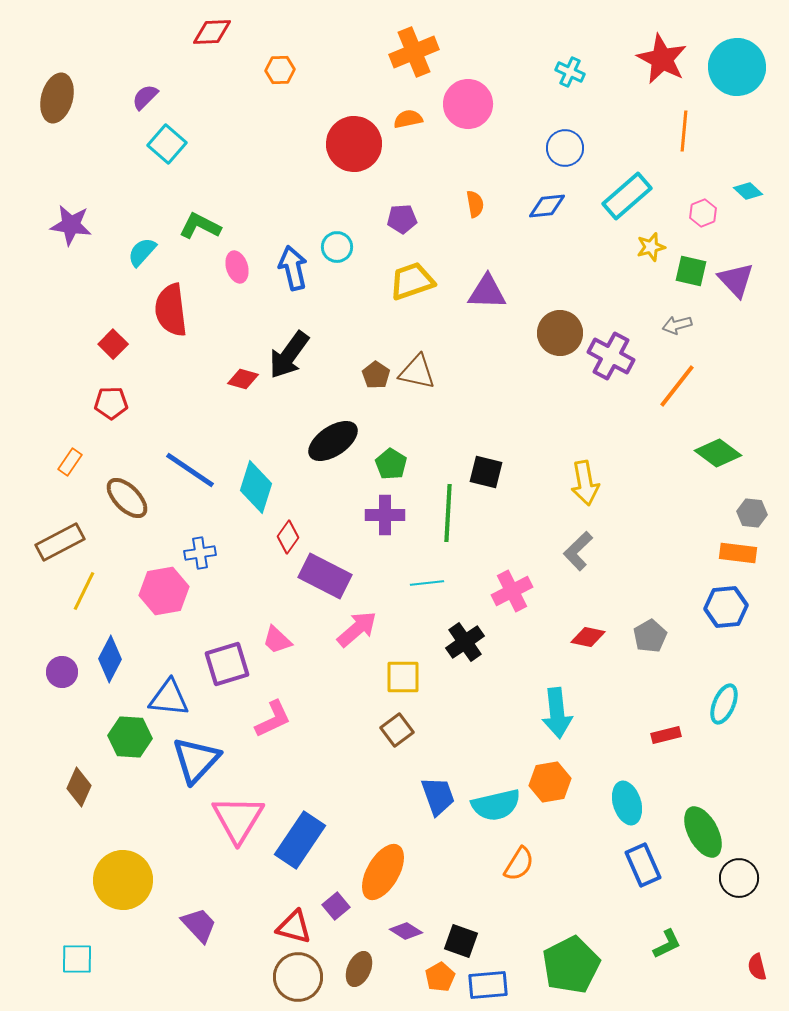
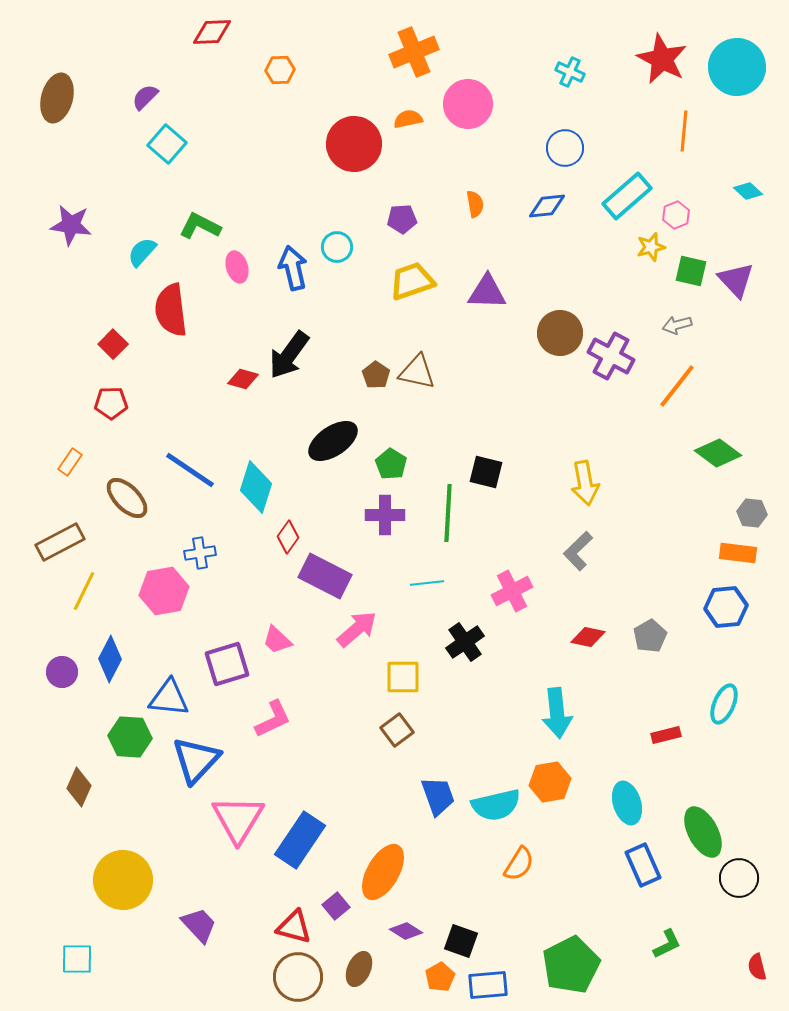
pink hexagon at (703, 213): moved 27 px left, 2 px down
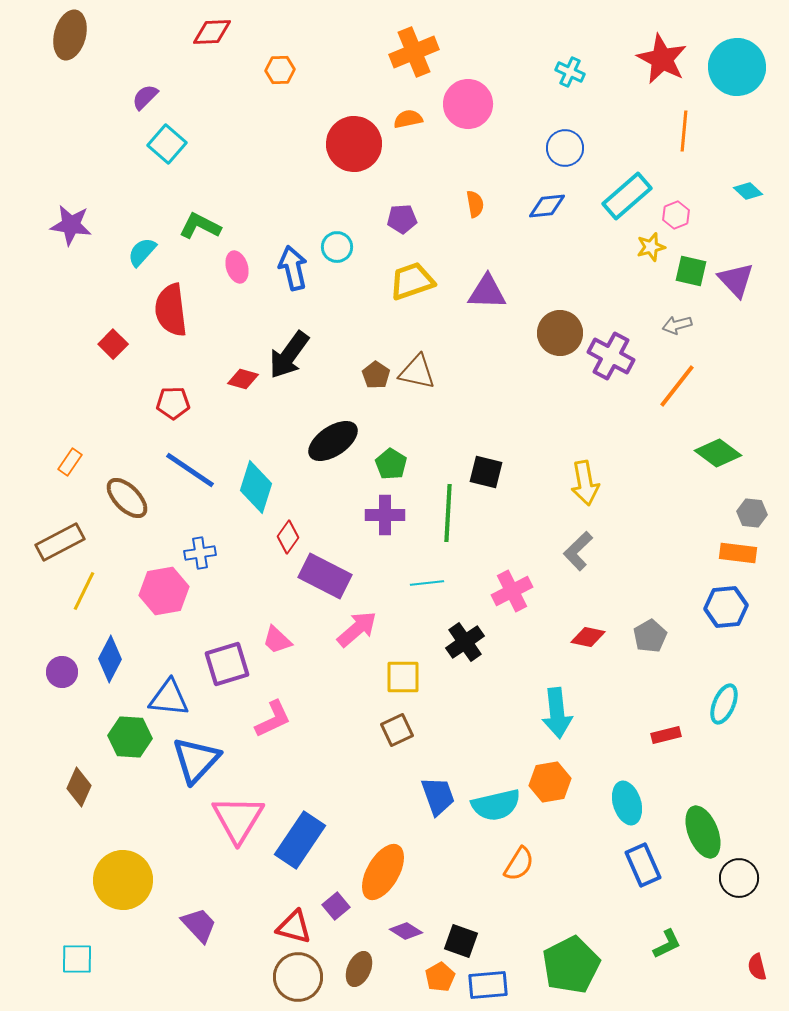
brown ellipse at (57, 98): moved 13 px right, 63 px up
red pentagon at (111, 403): moved 62 px right
brown square at (397, 730): rotated 12 degrees clockwise
green ellipse at (703, 832): rotated 6 degrees clockwise
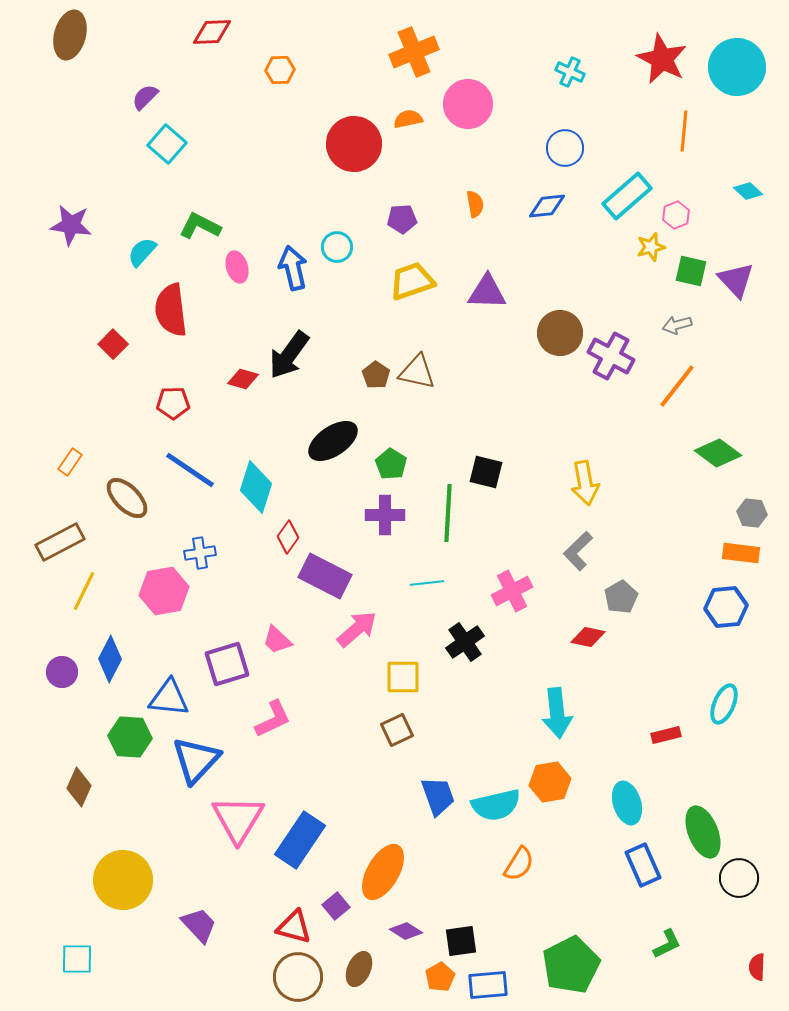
orange rectangle at (738, 553): moved 3 px right
gray pentagon at (650, 636): moved 29 px left, 39 px up
black square at (461, 941): rotated 28 degrees counterclockwise
red semicircle at (757, 967): rotated 16 degrees clockwise
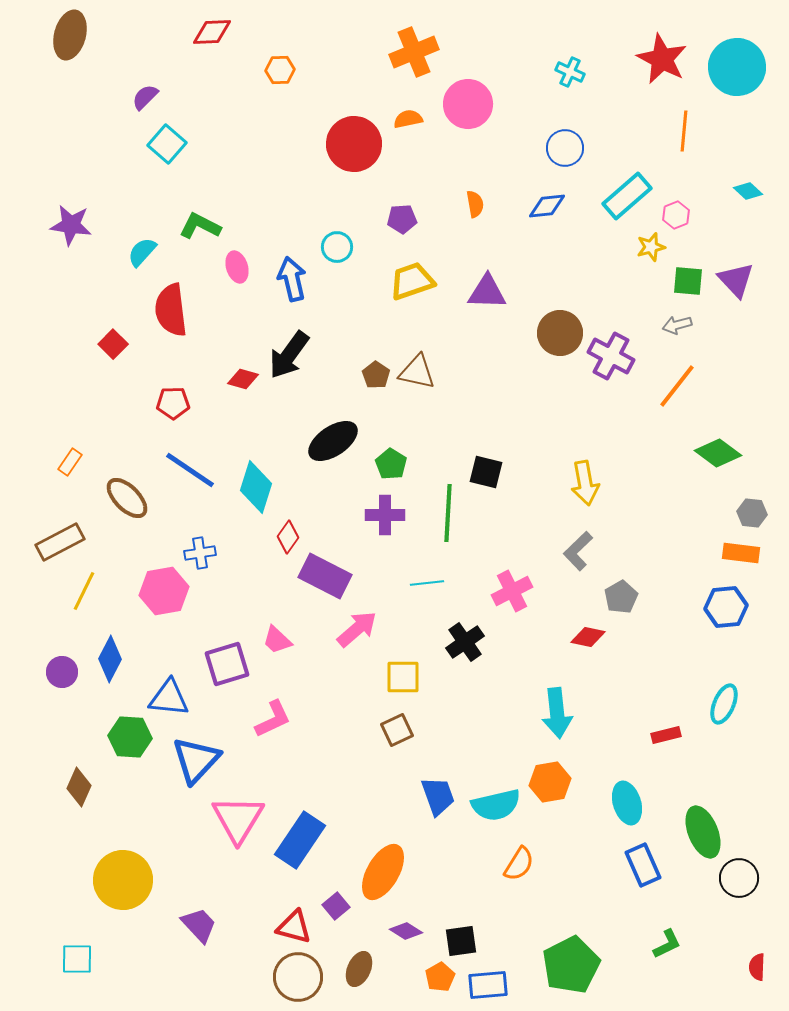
blue arrow at (293, 268): moved 1 px left, 11 px down
green square at (691, 271): moved 3 px left, 10 px down; rotated 8 degrees counterclockwise
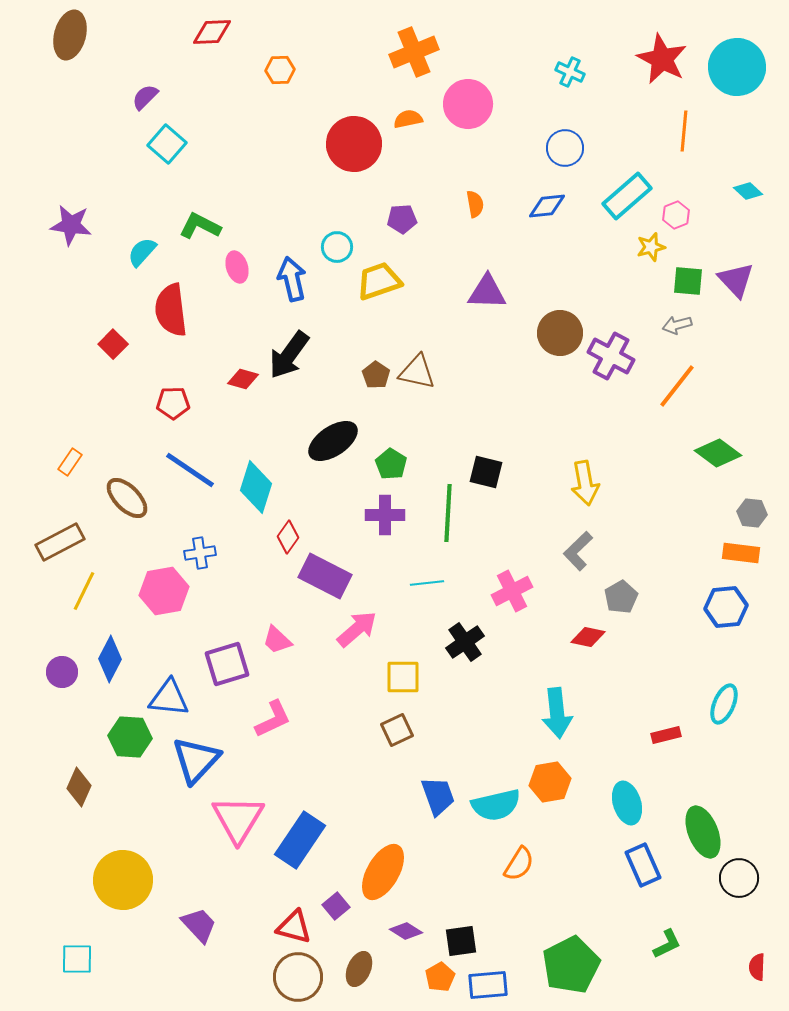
yellow trapezoid at (412, 281): moved 33 px left
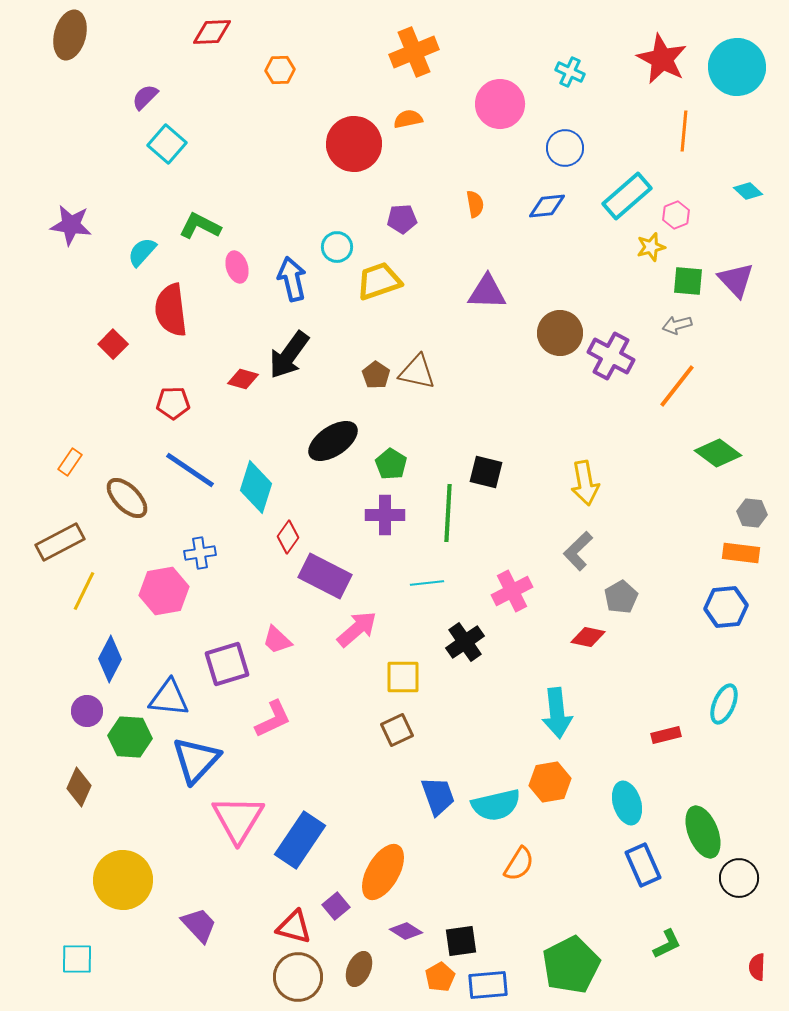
pink circle at (468, 104): moved 32 px right
purple circle at (62, 672): moved 25 px right, 39 px down
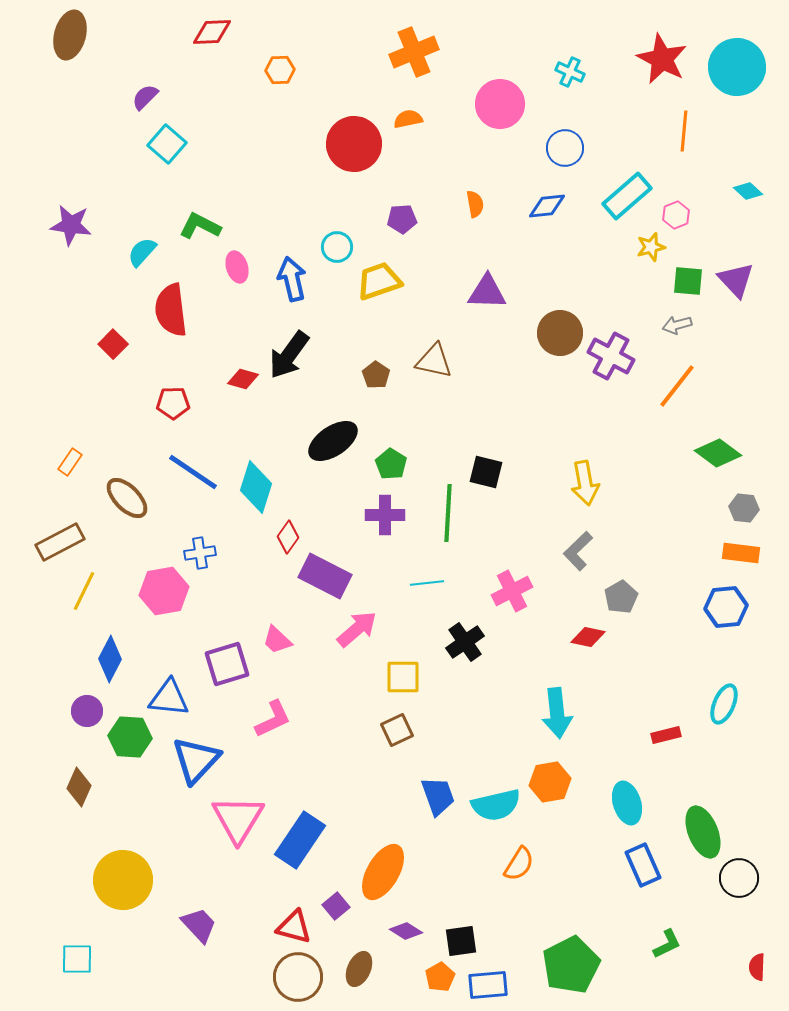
brown triangle at (417, 372): moved 17 px right, 11 px up
blue line at (190, 470): moved 3 px right, 2 px down
gray hexagon at (752, 513): moved 8 px left, 5 px up
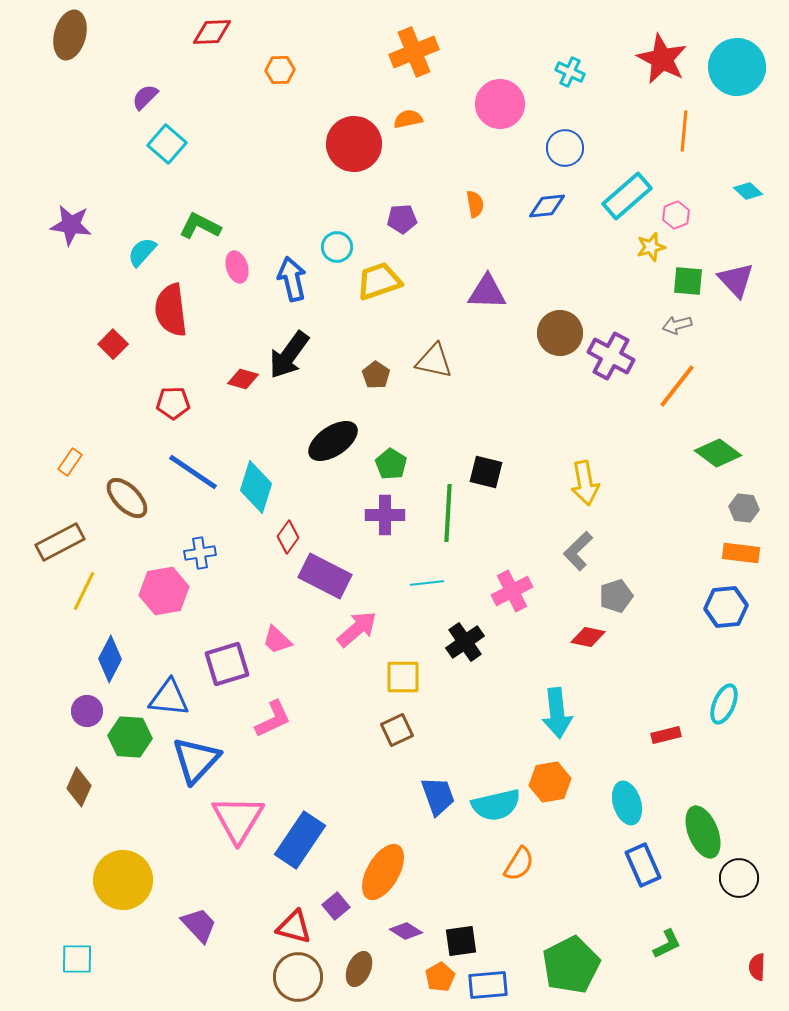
gray pentagon at (621, 597): moved 5 px left, 1 px up; rotated 12 degrees clockwise
